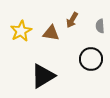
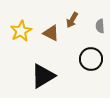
brown triangle: rotated 18 degrees clockwise
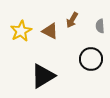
brown triangle: moved 1 px left, 2 px up
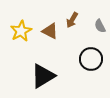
gray semicircle: rotated 24 degrees counterclockwise
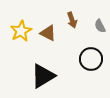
brown arrow: rotated 49 degrees counterclockwise
brown triangle: moved 2 px left, 2 px down
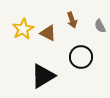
yellow star: moved 2 px right, 2 px up
black circle: moved 10 px left, 2 px up
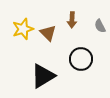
brown arrow: rotated 21 degrees clockwise
yellow star: rotated 10 degrees clockwise
brown triangle: rotated 18 degrees clockwise
black circle: moved 2 px down
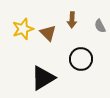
black triangle: moved 2 px down
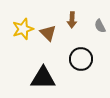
black triangle: rotated 32 degrees clockwise
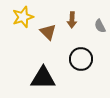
yellow star: moved 12 px up
brown triangle: moved 1 px up
